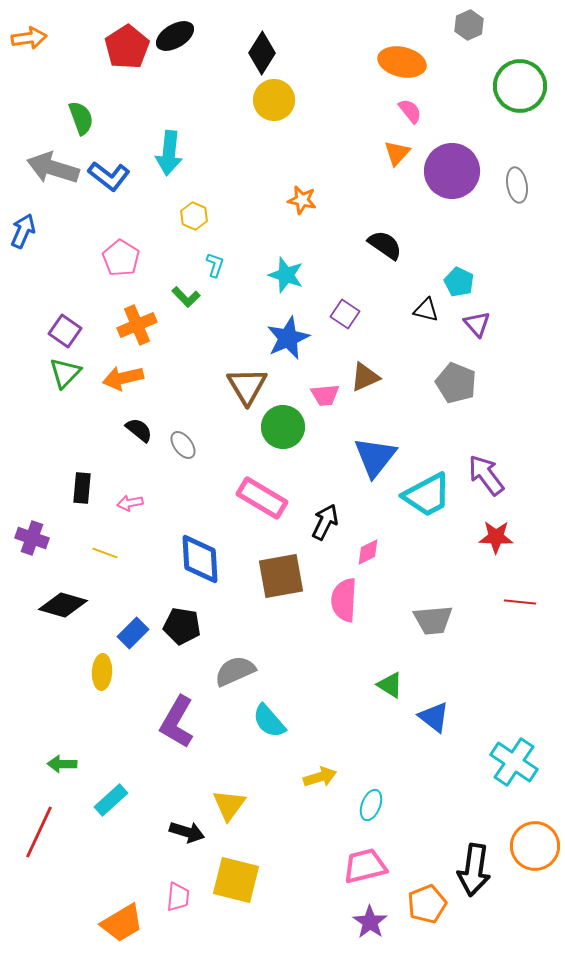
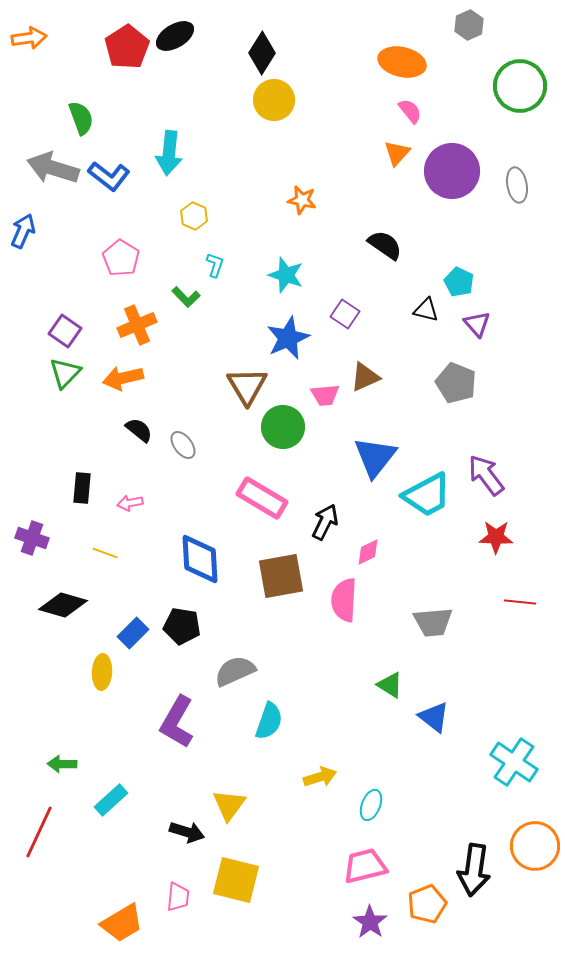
gray trapezoid at (433, 620): moved 2 px down
cyan semicircle at (269, 721): rotated 120 degrees counterclockwise
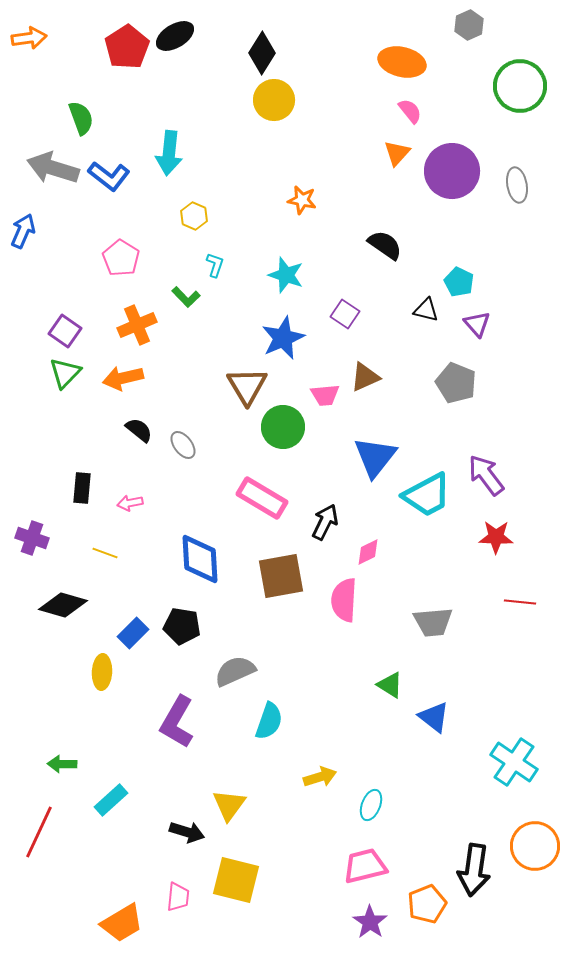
blue star at (288, 338): moved 5 px left
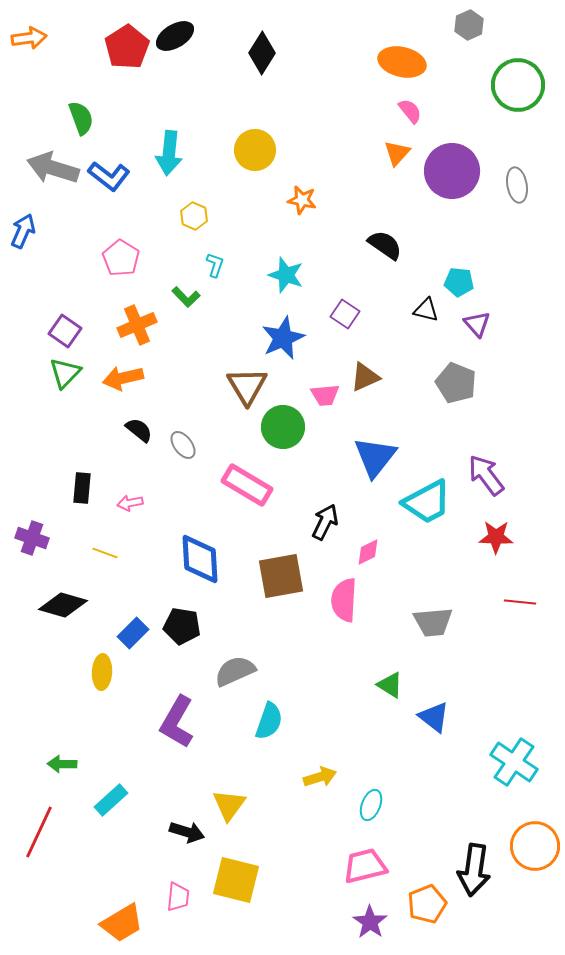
green circle at (520, 86): moved 2 px left, 1 px up
yellow circle at (274, 100): moved 19 px left, 50 px down
cyan pentagon at (459, 282): rotated 20 degrees counterclockwise
cyan trapezoid at (427, 495): moved 7 px down
pink rectangle at (262, 498): moved 15 px left, 13 px up
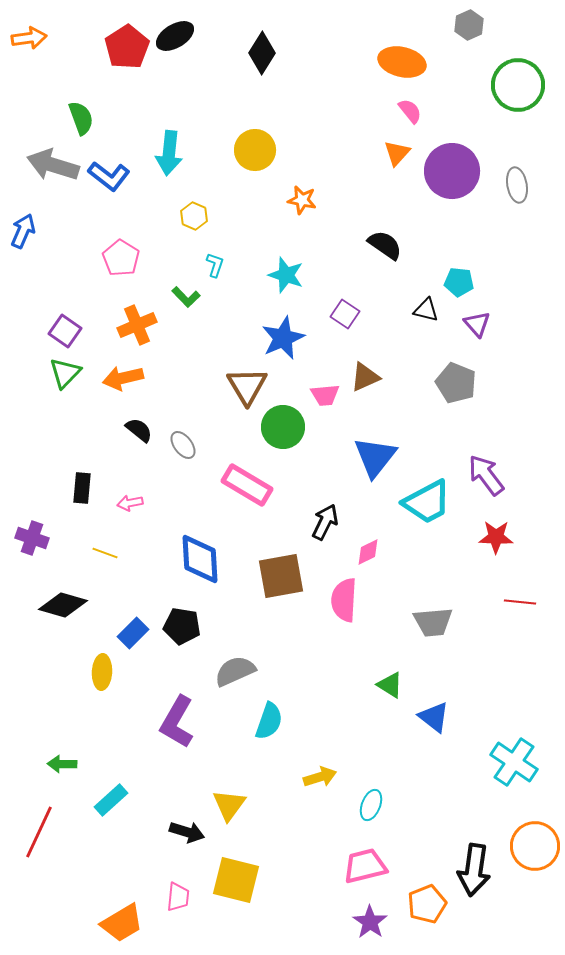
gray arrow at (53, 168): moved 3 px up
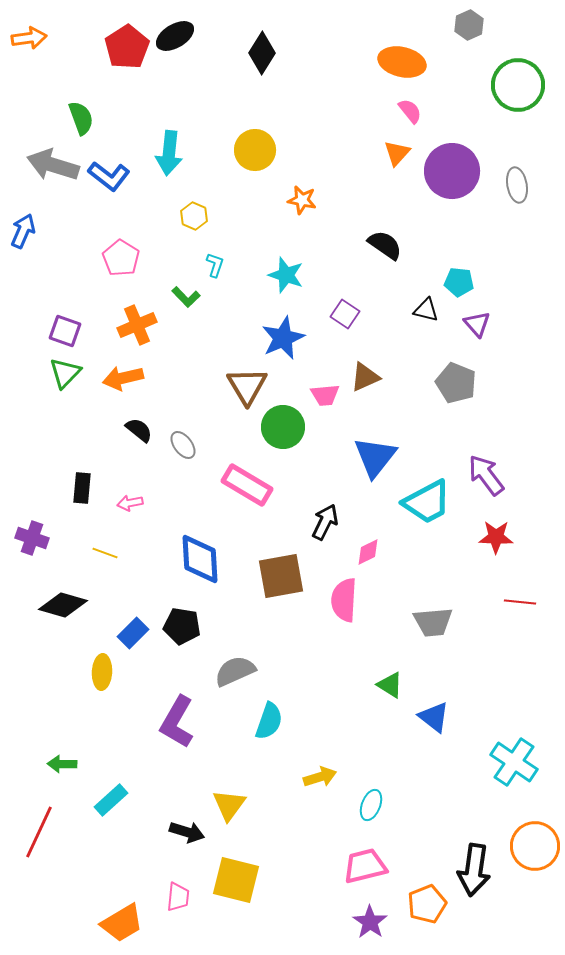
purple square at (65, 331): rotated 16 degrees counterclockwise
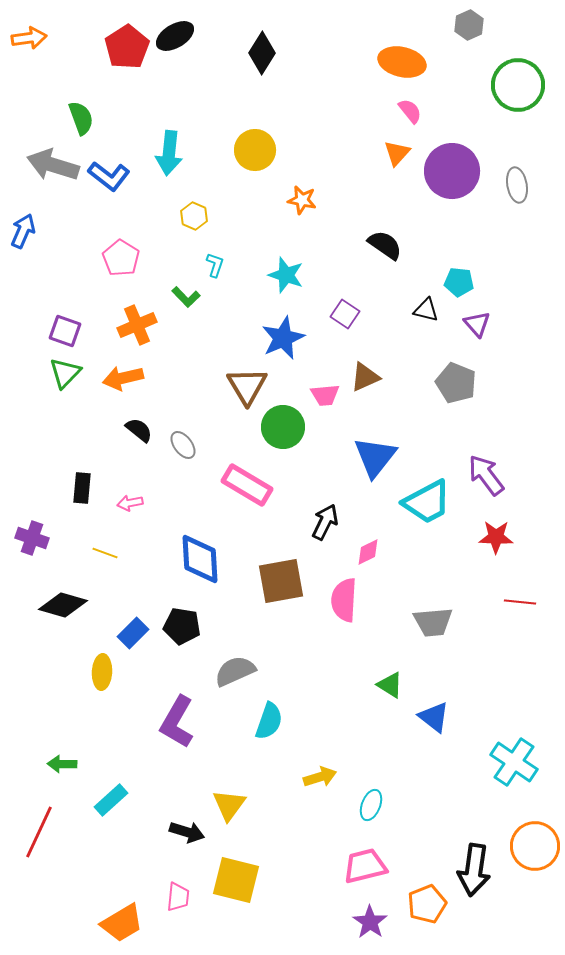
brown square at (281, 576): moved 5 px down
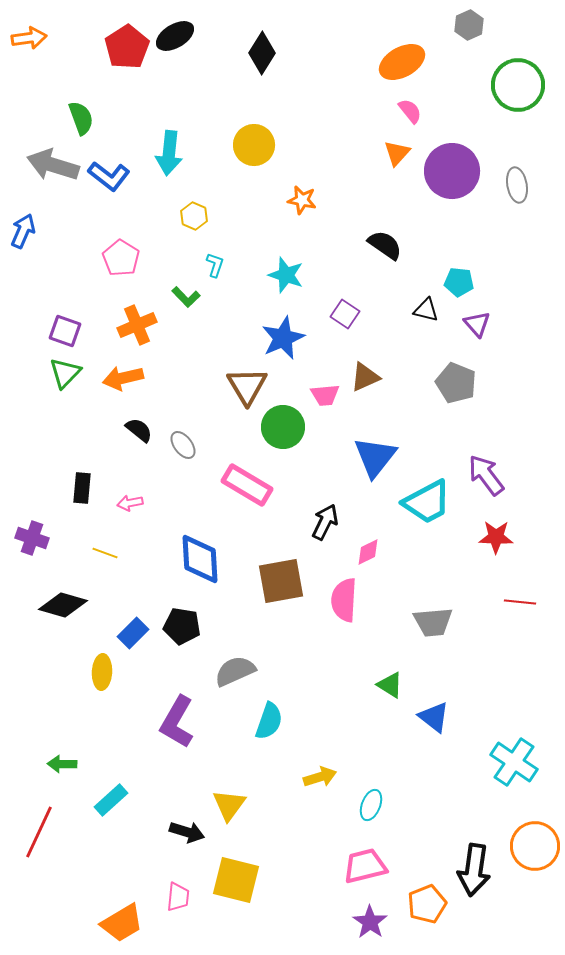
orange ellipse at (402, 62): rotated 42 degrees counterclockwise
yellow circle at (255, 150): moved 1 px left, 5 px up
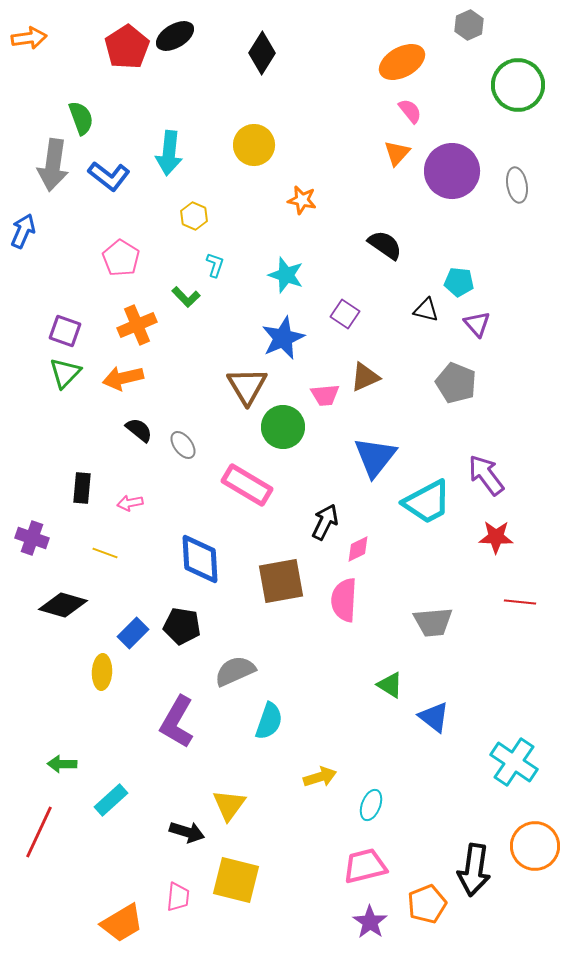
gray arrow at (53, 165): rotated 99 degrees counterclockwise
pink diamond at (368, 552): moved 10 px left, 3 px up
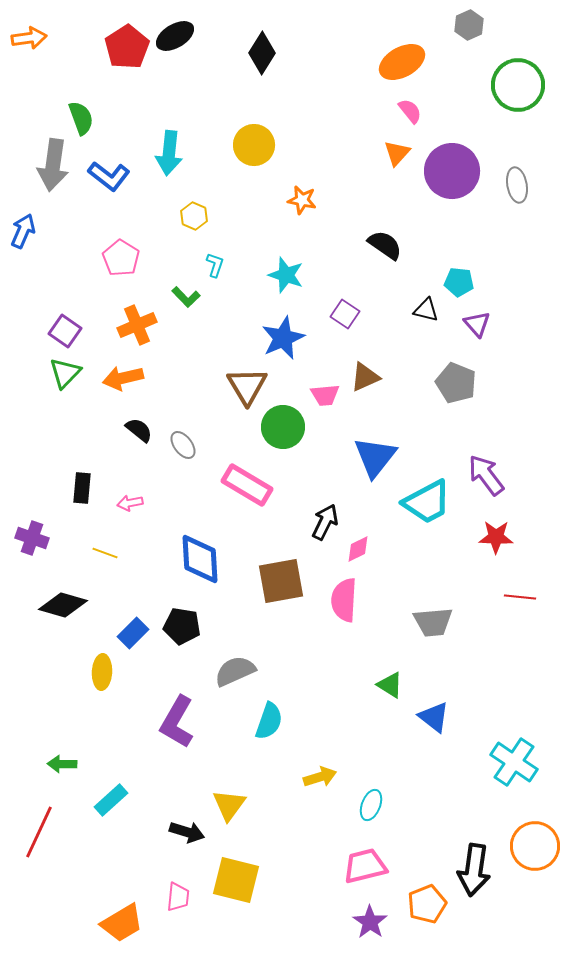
purple square at (65, 331): rotated 16 degrees clockwise
red line at (520, 602): moved 5 px up
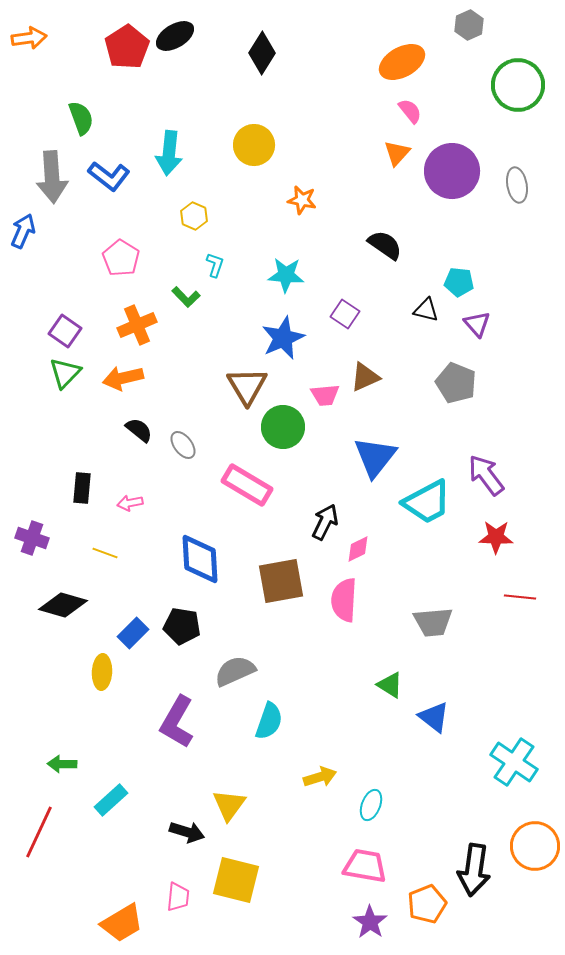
gray arrow at (53, 165): moved 1 px left, 12 px down; rotated 12 degrees counterclockwise
cyan star at (286, 275): rotated 15 degrees counterclockwise
pink trapezoid at (365, 866): rotated 24 degrees clockwise
